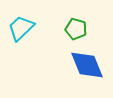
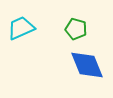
cyan trapezoid: rotated 20 degrees clockwise
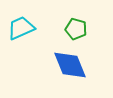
blue diamond: moved 17 px left
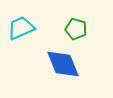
blue diamond: moved 7 px left, 1 px up
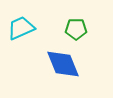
green pentagon: rotated 15 degrees counterclockwise
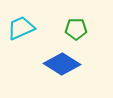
blue diamond: moved 1 px left; rotated 36 degrees counterclockwise
